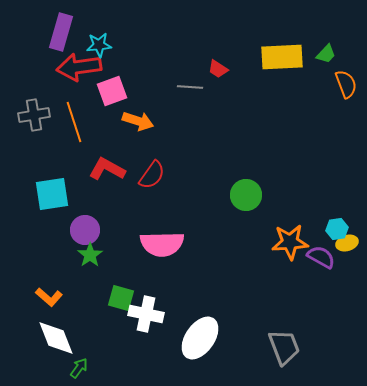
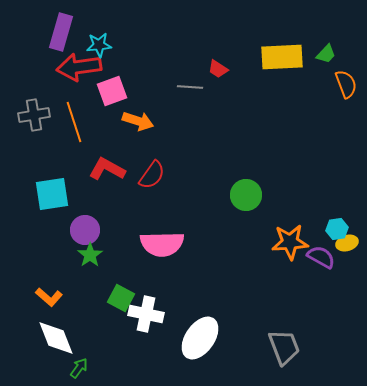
green square: rotated 12 degrees clockwise
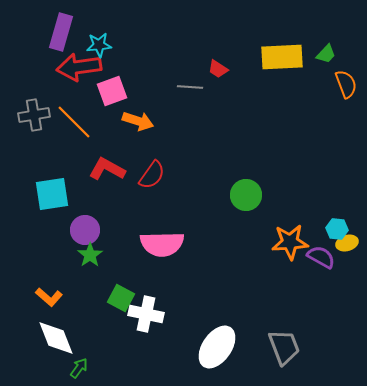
orange line: rotated 27 degrees counterclockwise
cyan hexagon: rotated 15 degrees clockwise
white ellipse: moved 17 px right, 9 px down
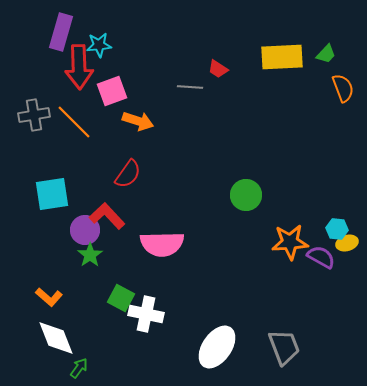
red arrow: rotated 84 degrees counterclockwise
orange semicircle: moved 3 px left, 4 px down
red L-shape: moved 47 px down; rotated 18 degrees clockwise
red semicircle: moved 24 px left, 1 px up
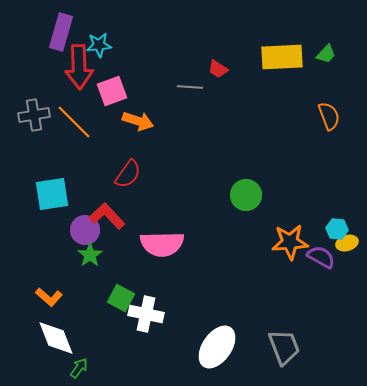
orange semicircle: moved 14 px left, 28 px down
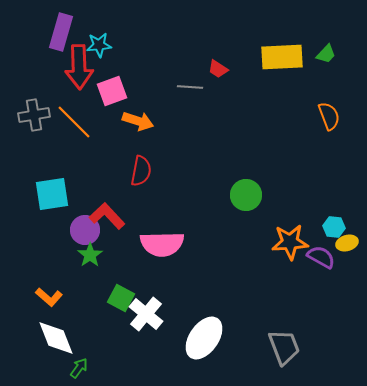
red semicircle: moved 13 px right, 3 px up; rotated 24 degrees counterclockwise
cyan hexagon: moved 3 px left, 2 px up
white cross: rotated 28 degrees clockwise
white ellipse: moved 13 px left, 9 px up
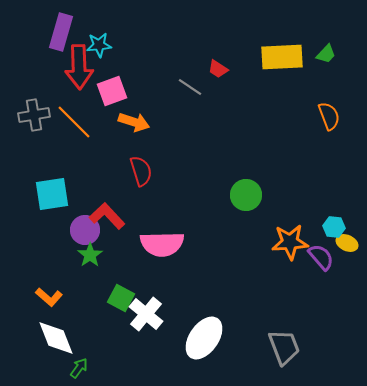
gray line: rotated 30 degrees clockwise
orange arrow: moved 4 px left, 1 px down
red semicircle: rotated 28 degrees counterclockwise
yellow ellipse: rotated 40 degrees clockwise
purple semicircle: rotated 20 degrees clockwise
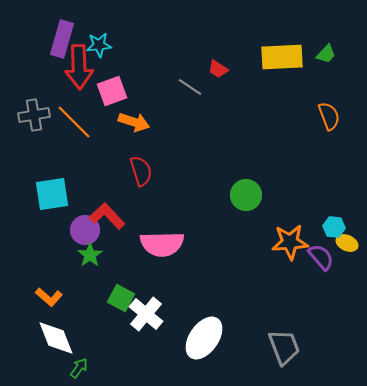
purple rectangle: moved 1 px right, 7 px down
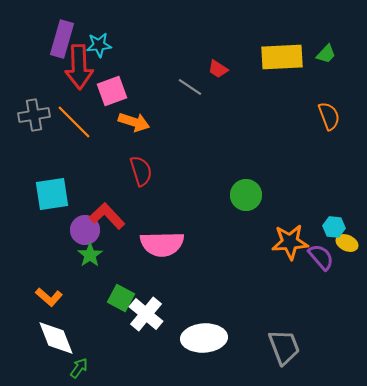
white ellipse: rotated 51 degrees clockwise
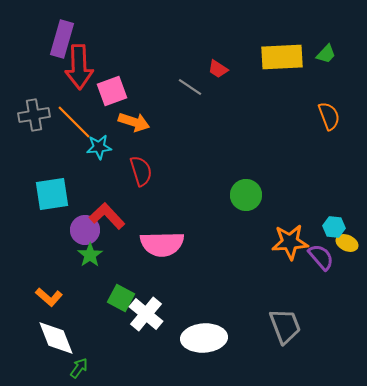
cyan star: moved 102 px down
gray trapezoid: moved 1 px right, 21 px up
